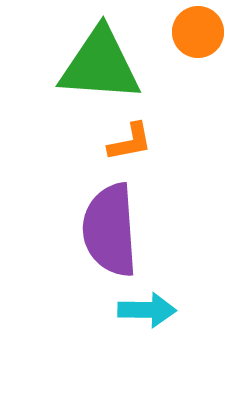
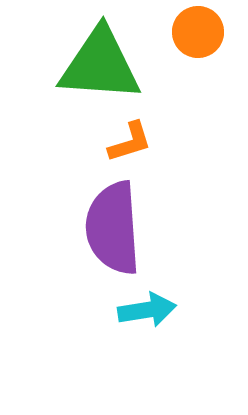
orange L-shape: rotated 6 degrees counterclockwise
purple semicircle: moved 3 px right, 2 px up
cyan arrow: rotated 10 degrees counterclockwise
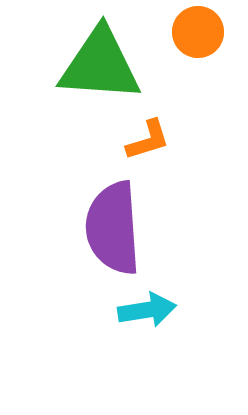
orange L-shape: moved 18 px right, 2 px up
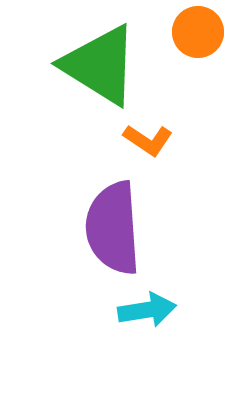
green triangle: rotated 28 degrees clockwise
orange L-shape: rotated 51 degrees clockwise
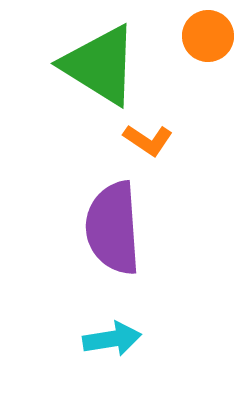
orange circle: moved 10 px right, 4 px down
cyan arrow: moved 35 px left, 29 px down
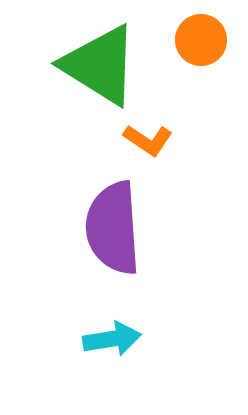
orange circle: moved 7 px left, 4 px down
